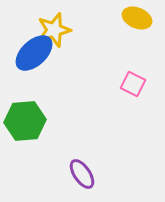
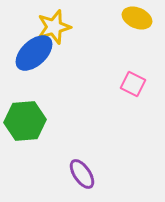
yellow star: moved 3 px up
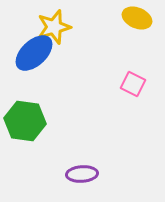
green hexagon: rotated 12 degrees clockwise
purple ellipse: rotated 60 degrees counterclockwise
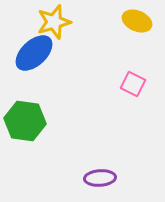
yellow ellipse: moved 3 px down
yellow star: moved 5 px up
purple ellipse: moved 18 px right, 4 px down
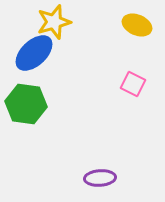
yellow ellipse: moved 4 px down
green hexagon: moved 1 px right, 17 px up
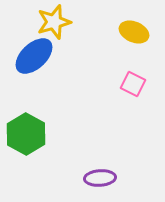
yellow ellipse: moved 3 px left, 7 px down
blue ellipse: moved 3 px down
green hexagon: moved 30 px down; rotated 21 degrees clockwise
